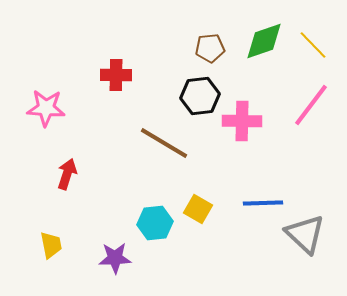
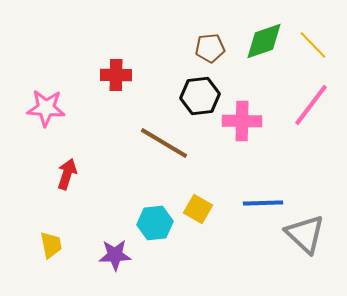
purple star: moved 3 px up
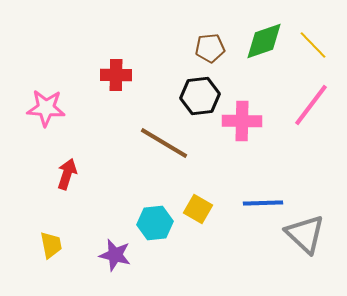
purple star: rotated 16 degrees clockwise
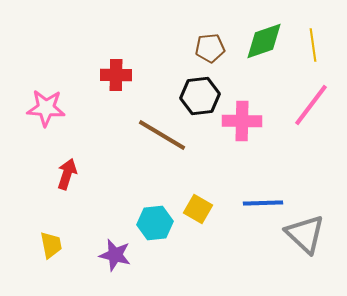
yellow line: rotated 36 degrees clockwise
brown line: moved 2 px left, 8 px up
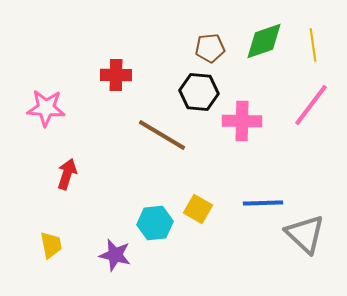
black hexagon: moved 1 px left, 4 px up; rotated 12 degrees clockwise
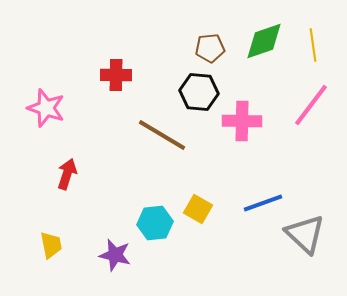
pink star: rotated 15 degrees clockwise
blue line: rotated 18 degrees counterclockwise
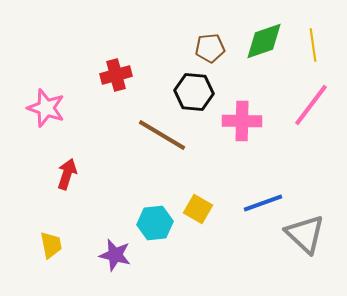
red cross: rotated 16 degrees counterclockwise
black hexagon: moved 5 px left
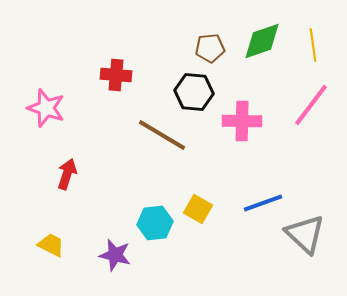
green diamond: moved 2 px left
red cross: rotated 20 degrees clockwise
yellow trapezoid: rotated 52 degrees counterclockwise
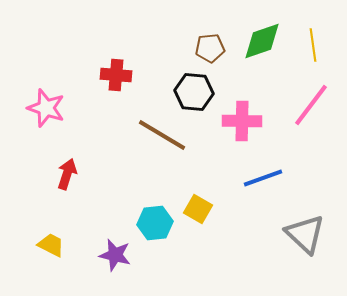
blue line: moved 25 px up
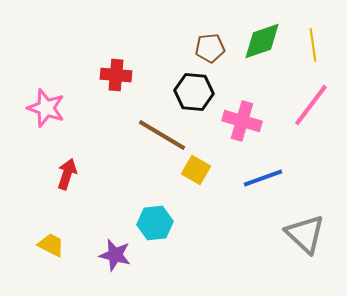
pink cross: rotated 15 degrees clockwise
yellow square: moved 2 px left, 39 px up
